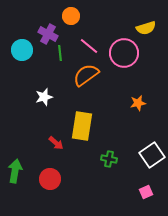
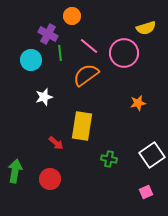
orange circle: moved 1 px right
cyan circle: moved 9 px right, 10 px down
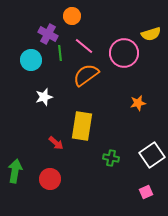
yellow semicircle: moved 5 px right, 6 px down
pink line: moved 5 px left
green cross: moved 2 px right, 1 px up
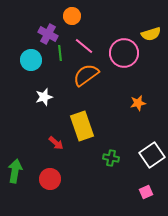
yellow rectangle: rotated 28 degrees counterclockwise
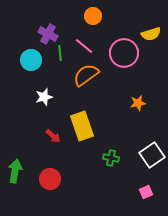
orange circle: moved 21 px right
red arrow: moved 3 px left, 7 px up
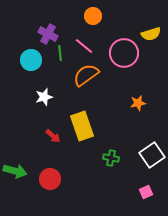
green arrow: rotated 95 degrees clockwise
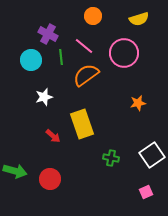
yellow semicircle: moved 12 px left, 15 px up
green line: moved 1 px right, 4 px down
yellow rectangle: moved 2 px up
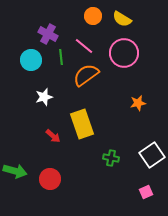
yellow semicircle: moved 17 px left; rotated 48 degrees clockwise
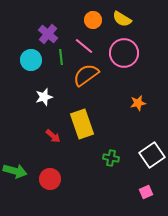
orange circle: moved 4 px down
purple cross: rotated 12 degrees clockwise
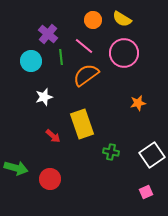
cyan circle: moved 1 px down
green cross: moved 6 px up
green arrow: moved 1 px right, 3 px up
